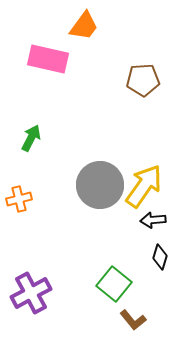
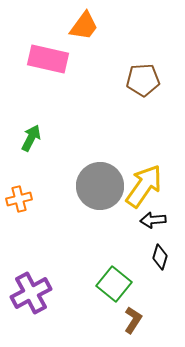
gray circle: moved 1 px down
brown L-shape: rotated 108 degrees counterclockwise
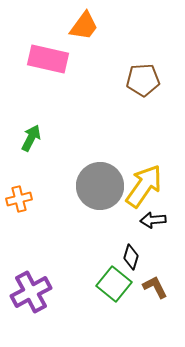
black diamond: moved 29 px left
purple cross: moved 1 px up
brown L-shape: moved 22 px right, 33 px up; rotated 60 degrees counterclockwise
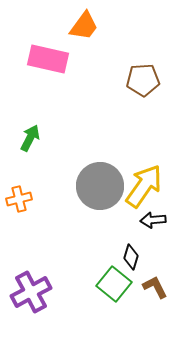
green arrow: moved 1 px left
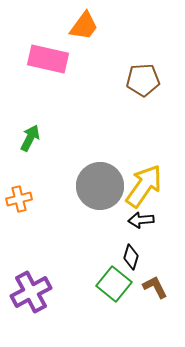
black arrow: moved 12 px left
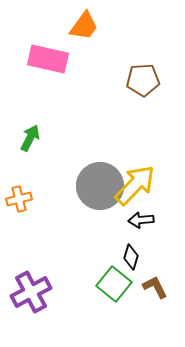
yellow arrow: moved 9 px left, 1 px up; rotated 9 degrees clockwise
